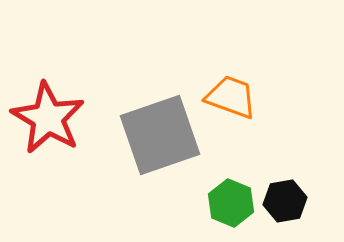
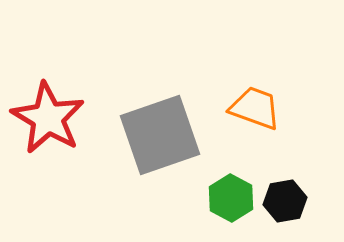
orange trapezoid: moved 24 px right, 11 px down
green hexagon: moved 5 px up; rotated 6 degrees clockwise
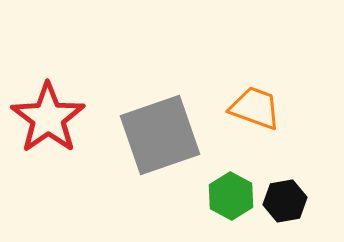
red star: rotated 6 degrees clockwise
green hexagon: moved 2 px up
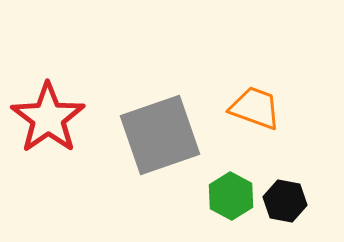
black hexagon: rotated 21 degrees clockwise
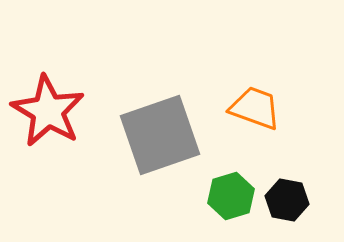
red star: moved 7 px up; rotated 6 degrees counterclockwise
green hexagon: rotated 15 degrees clockwise
black hexagon: moved 2 px right, 1 px up
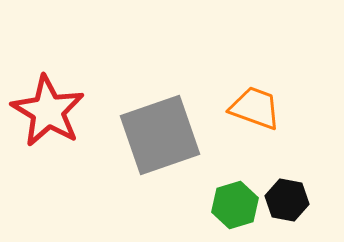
green hexagon: moved 4 px right, 9 px down
